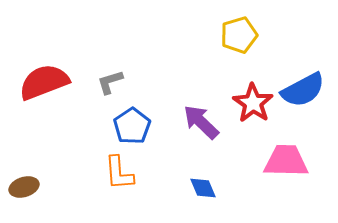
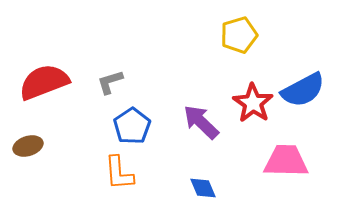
brown ellipse: moved 4 px right, 41 px up
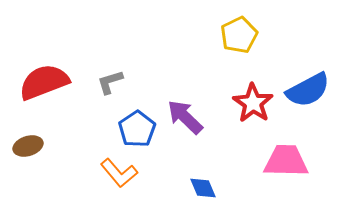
yellow pentagon: rotated 9 degrees counterclockwise
blue semicircle: moved 5 px right
purple arrow: moved 16 px left, 5 px up
blue pentagon: moved 5 px right, 3 px down
orange L-shape: rotated 36 degrees counterclockwise
